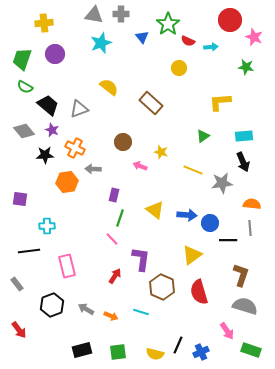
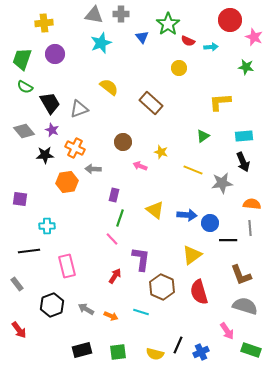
black trapezoid at (48, 105): moved 2 px right, 2 px up; rotated 20 degrees clockwise
brown L-shape at (241, 275): rotated 140 degrees clockwise
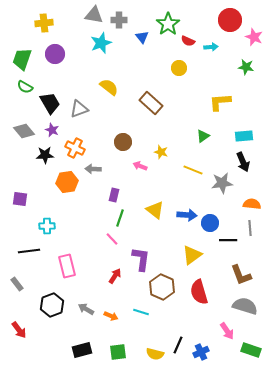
gray cross at (121, 14): moved 2 px left, 6 px down
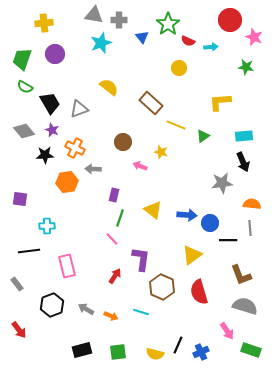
yellow line at (193, 170): moved 17 px left, 45 px up
yellow triangle at (155, 210): moved 2 px left
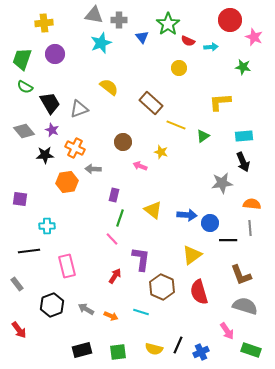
green star at (246, 67): moved 3 px left
yellow semicircle at (155, 354): moved 1 px left, 5 px up
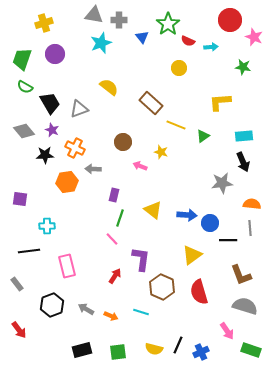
yellow cross at (44, 23): rotated 12 degrees counterclockwise
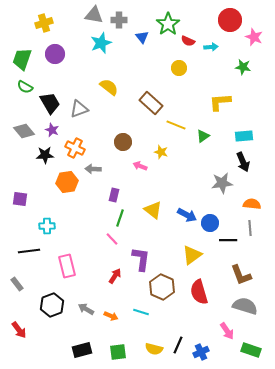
blue arrow at (187, 215): rotated 24 degrees clockwise
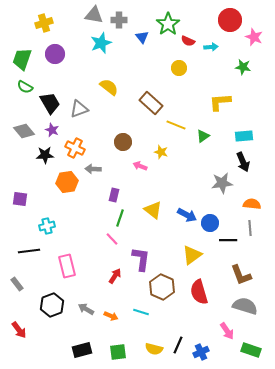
cyan cross at (47, 226): rotated 14 degrees counterclockwise
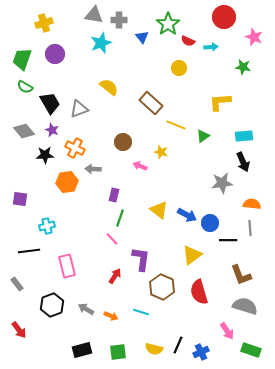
red circle at (230, 20): moved 6 px left, 3 px up
yellow triangle at (153, 210): moved 6 px right
